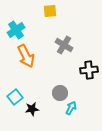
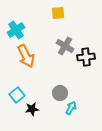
yellow square: moved 8 px right, 2 px down
gray cross: moved 1 px right, 1 px down
black cross: moved 3 px left, 13 px up
cyan square: moved 2 px right, 2 px up
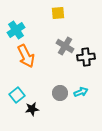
cyan arrow: moved 10 px right, 16 px up; rotated 40 degrees clockwise
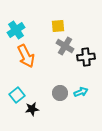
yellow square: moved 13 px down
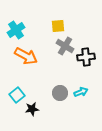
orange arrow: rotated 35 degrees counterclockwise
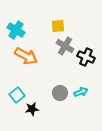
cyan cross: rotated 24 degrees counterclockwise
black cross: rotated 30 degrees clockwise
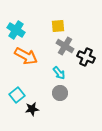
cyan arrow: moved 22 px left, 19 px up; rotated 72 degrees clockwise
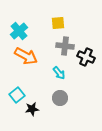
yellow square: moved 3 px up
cyan cross: moved 3 px right, 1 px down; rotated 18 degrees clockwise
gray cross: rotated 24 degrees counterclockwise
gray circle: moved 5 px down
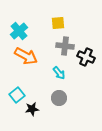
gray circle: moved 1 px left
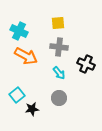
cyan cross: rotated 24 degrees counterclockwise
gray cross: moved 6 px left, 1 px down
black cross: moved 7 px down
